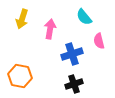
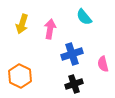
yellow arrow: moved 5 px down
pink semicircle: moved 4 px right, 23 px down
orange hexagon: rotated 15 degrees clockwise
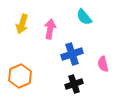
orange hexagon: rotated 10 degrees clockwise
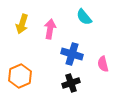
blue cross: rotated 35 degrees clockwise
black cross: moved 3 px left, 1 px up
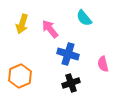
cyan semicircle: moved 1 px down
pink arrow: rotated 48 degrees counterclockwise
blue cross: moved 4 px left
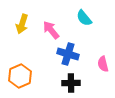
pink arrow: moved 1 px right, 1 px down
black cross: rotated 18 degrees clockwise
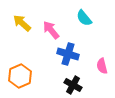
yellow arrow: moved 1 px up; rotated 114 degrees clockwise
pink semicircle: moved 1 px left, 2 px down
black cross: moved 2 px right, 2 px down; rotated 30 degrees clockwise
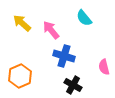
blue cross: moved 4 px left, 2 px down
pink semicircle: moved 2 px right, 1 px down
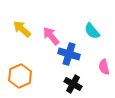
cyan semicircle: moved 8 px right, 13 px down
yellow arrow: moved 6 px down
pink arrow: moved 6 px down
blue cross: moved 5 px right, 2 px up
black cross: moved 1 px up
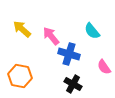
pink semicircle: rotated 21 degrees counterclockwise
orange hexagon: rotated 25 degrees counterclockwise
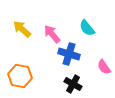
cyan semicircle: moved 5 px left, 3 px up
pink arrow: moved 1 px right, 2 px up
